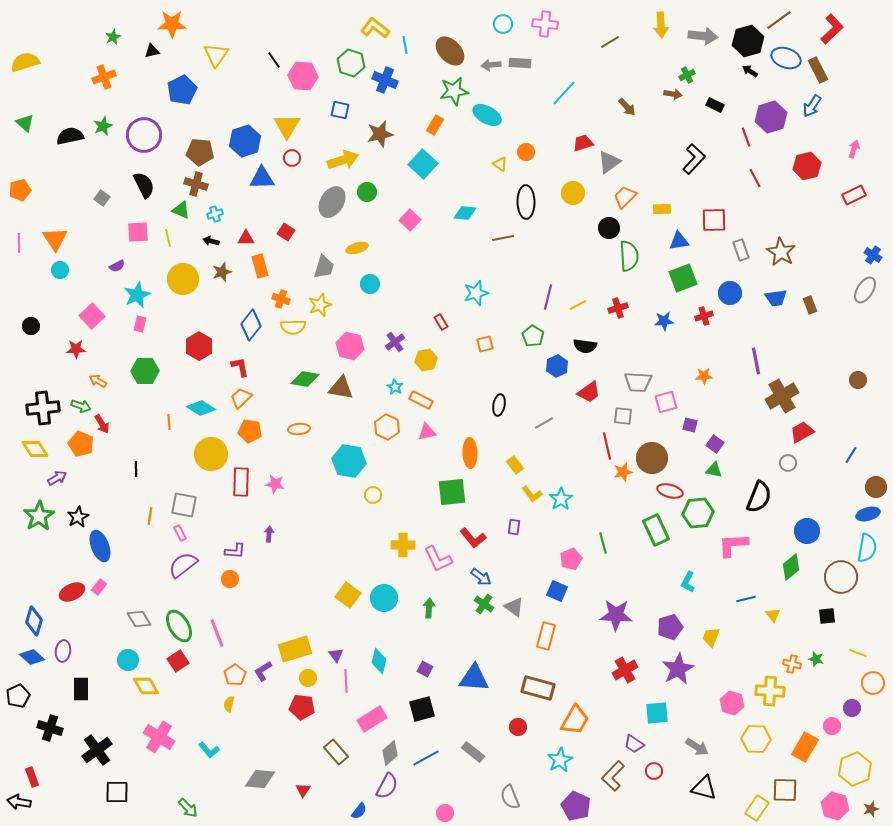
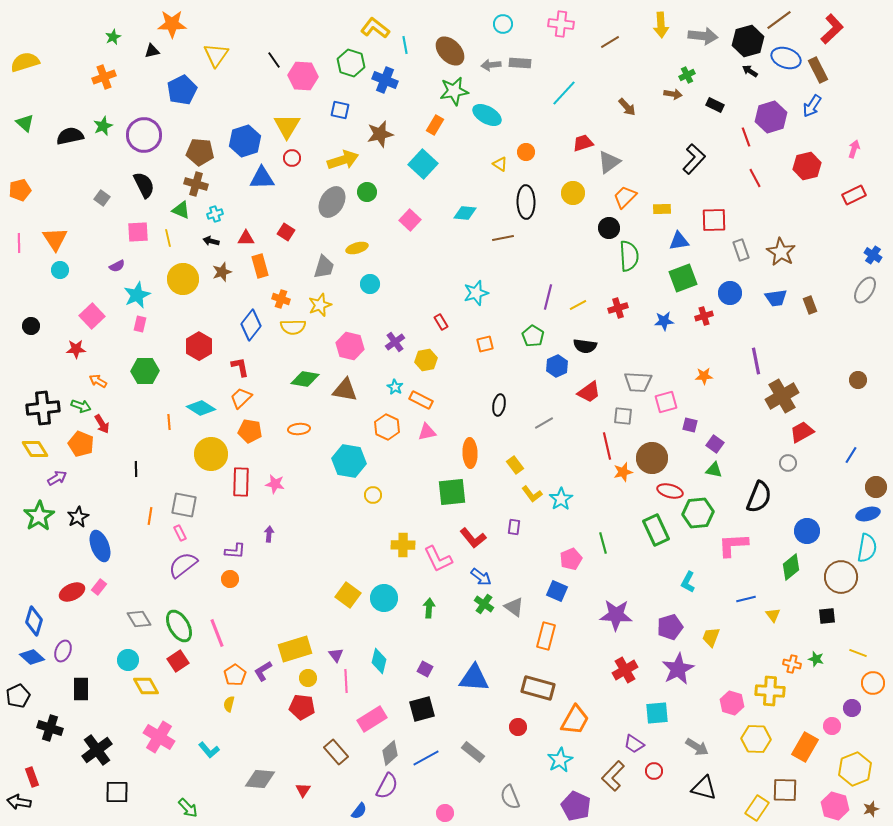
pink cross at (545, 24): moved 16 px right
brown triangle at (341, 388): moved 4 px right, 2 px down
purple ellipse at (63, 651): rotated 15 degrees clockwise
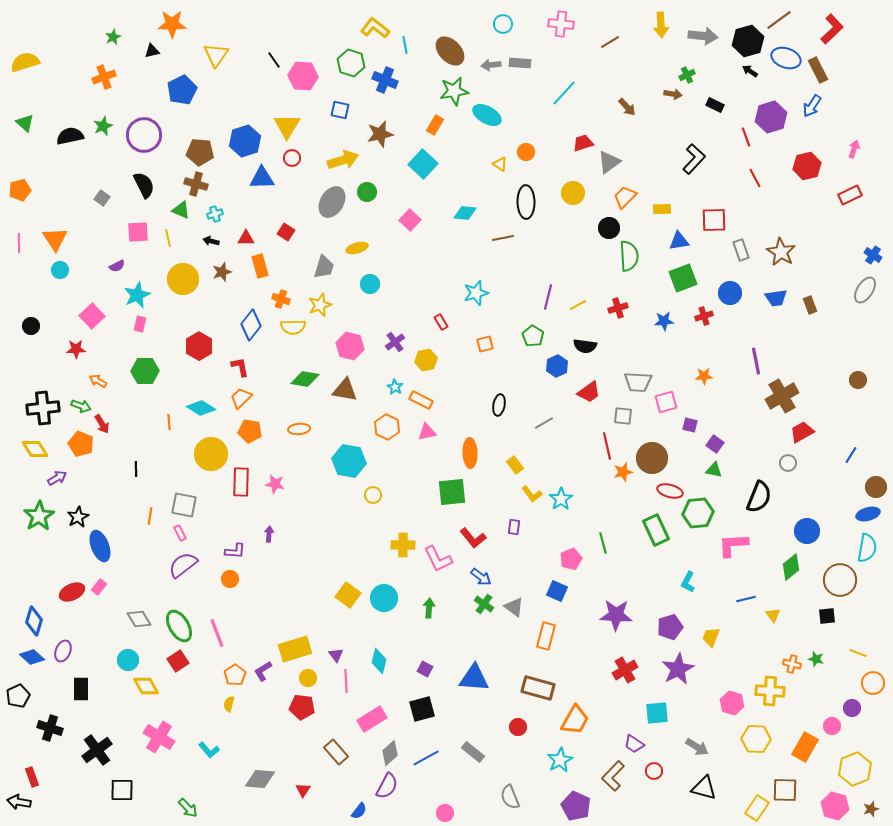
red rectangle at (854, 195): moved 4 px left
brown circle at (841, 577): moved 1 px left, 3 px down
black square at (117, 792): moved 5 px right, 2 px up
